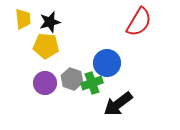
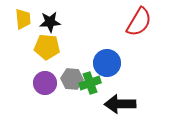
black star: rotated 10 degrees clockwise
yellow pentagon: moved 1 px right, 1 px down
gray hexagon: rotated 15 degrees counterclockwise
green cross: moved 2 px left
black arrow: moved 2 px right; rotated 36 degrees clockwise
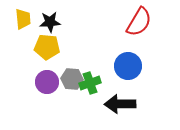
blue circle: moved 21 px right, 3 px down
purple circle: moved 2 px right, 1 px up
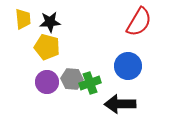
yellow pentagon: rotated 10 degrees clockwise
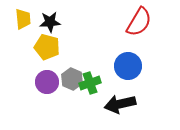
gray hexagon: rotated 20 degrees clockwise
black arrow: rotated 12 degrees counterclockwise
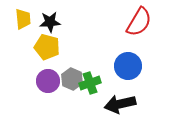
purple circle: moved 1 px right, 1 px up
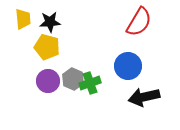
gray hexagon: moved 1 px right
black arrow: moved 24 px right, 7 px up
